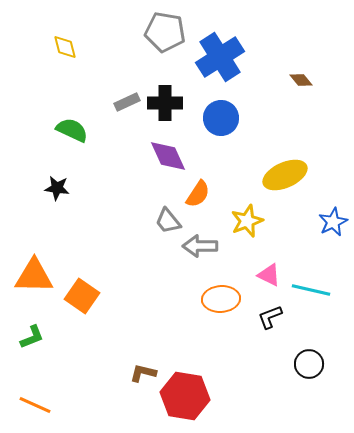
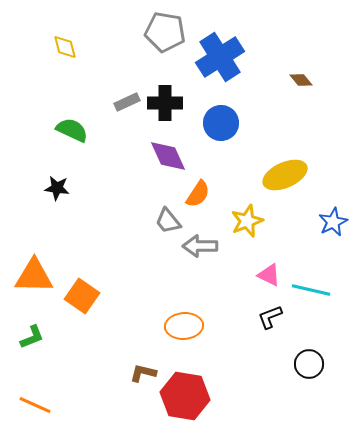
blue circle: moved 5 px down
orange ellipse: moved 37 px left, 27 px down
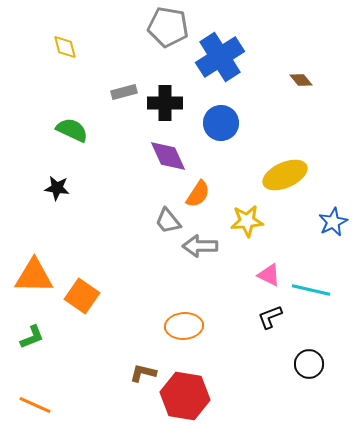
gray pentagon: moved 3 px right, 5 px up
gray rectangle: moved 3 px left, 10 px up; rotated 10 degrees clockwise
yellow star: rotated 16 degrees clockwise
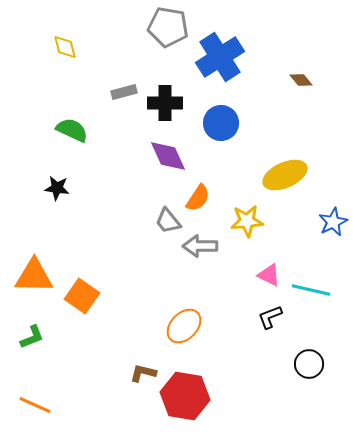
orange semicircle: moved 4 px down
orange ellipse: rotated 42 degrees counterclockwise
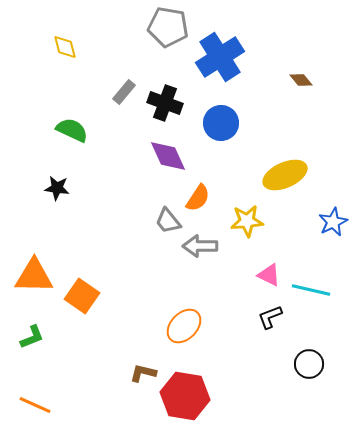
gray rectangle: rotated 35 degrees counterclockwise
black cross: rotated 20 degrees clockwise
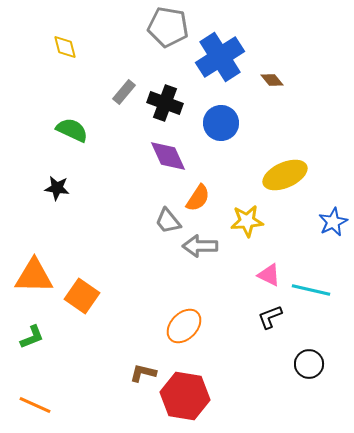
brown diamond: moved 29 px left
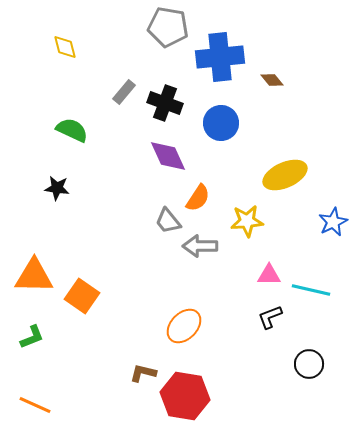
blue cross: rotated 27 degrees clockwise
pink triangle: rotated 25 degrees counterclockwise
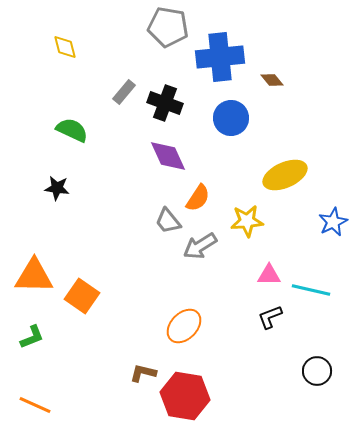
blue circle: moved 10 px right, 5 px up
gray arrow: rotated 32 degrees counterclockwise
black circle: moved 8 px right, 7 px down
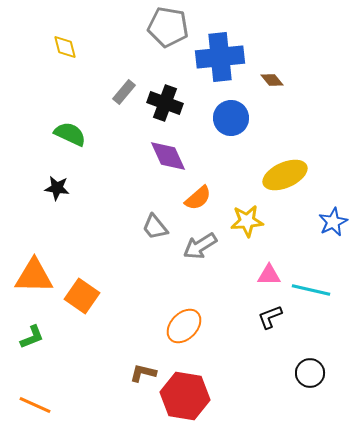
green semicircle: moved 2 px left, 4 px down
orange semicircle: rotated 16 degrees clockwise
gray trapezoid: moved 13 px left, 6 px down
black circle: moved 7 px left, 2 px down
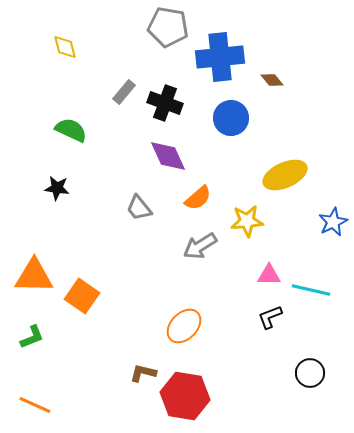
green semicircle: moved 1 px right, 4 px up
gray trapezoid: moved 16 px left, 19 px up
